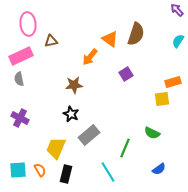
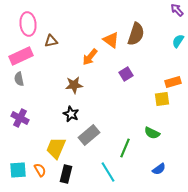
orange triangle: moved 1 px right, 1 px down
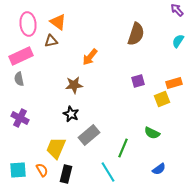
orange triangle: moved 53 px left, 18 px up
purple square: moved 12 px right, 7 px down; rotated 16 degrees clockwise
orange rectangle: moved 1 px right, 1 px down
yellow square: rotated 14 degrees counterclockwise
green line: moved 2 px left
orange semicircle: moved 2 px right
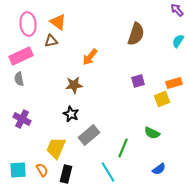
purple cross: moved 2 px right, 1 px down
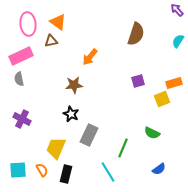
gray rectangle: rotated 25 degrees counterclockwise
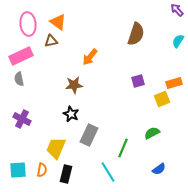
green semicircle: rotated 126 degrees clockwise
orange semicircle: rotated 40 degrees clockwise
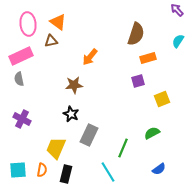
orange rectangle: moved 26 px left, 25 px up
